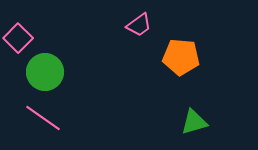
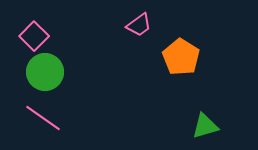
pink square: moved 16 px right, 2 px up
orange pentagon: rotated 27 degrees clockwise
green triangle: moved 11 px right, 4 px down
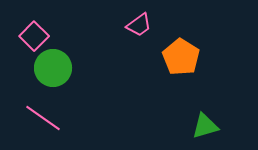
green circle: moved 8 px right, 4 px up
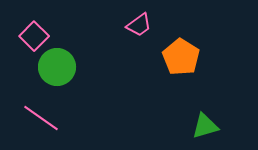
green circle: moved 4 px right, 1 px up
pink line: moved 2 px left
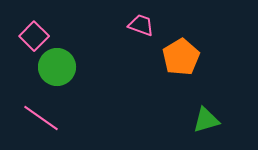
pink trapezoid: moved 2 px right; rotated 124 degrees counterclockwise
orange pentagon: rotated 9 degrees clockwise
green triangle: moved 1 px right, 6 px up
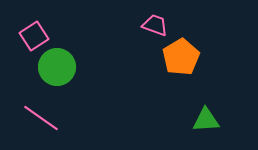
pink trapezoid: moved 14 px right
pink square: rotated 12 degrees clockwise
green triangle: rotated 12 degrees clockwise
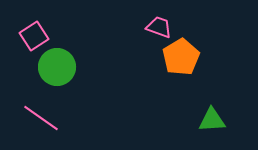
pink trapezoid: moved 4 px right, 2 px down
green triangle: moved 6 px right
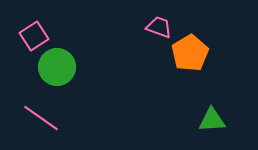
orange pentagon: moved 9 px right, 4 px up
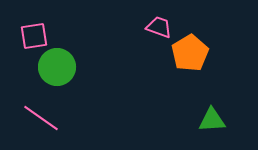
pink square: rotated 24 degrees clockwise
